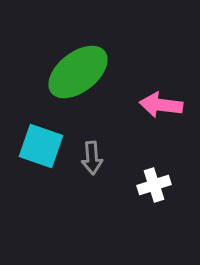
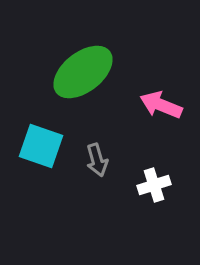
green ellipse: moved 5 px right
pink arrow: rotated 15 degrees clockwise
gray arrow: moved 5 px right, 2 px down; rotated 12 degrees counterclockwise
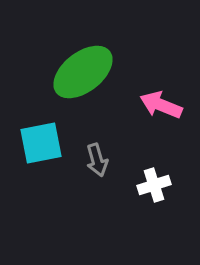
cyan square: moved 3 px up; rotated 30 degrees counterclockwise
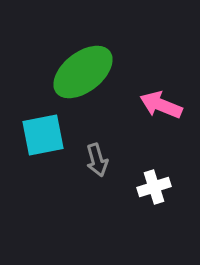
cyan square: moved 2 px right, 8 px up
white cross: moved 2 px down
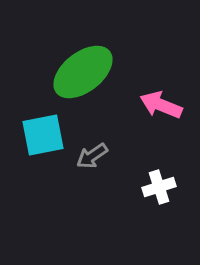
gray arrow: moved 5 px left, 4 px up; rotated 72 degrees clockwise
white cross: moved 5 px right
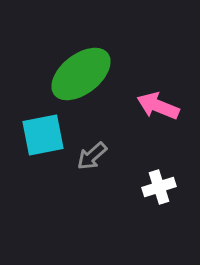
green ellipse: moved 2 px left, 2 px down
pink arrow: moved 3 px left, 1 px down
gray arrow: rotated 8 degrees counterclockwise
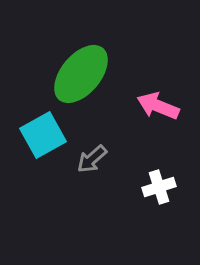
green ellipse: rotated 12 degrees counterclockwise
cyan square: rotated 18 degrees counterclockwise
gray arrow: moved 3 px down
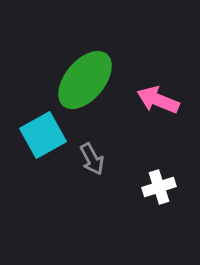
green ellipse: moved 4 px right, 6 px down
pink arrow: moved 6 px up
gray arrow: rotated 76 degrees counterclockwise
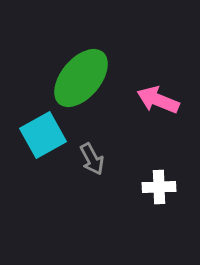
green ellipse: moved 4 px left, 2 px up
white cross: rotated 16 degrees clockwise
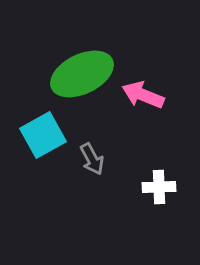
green ellipse: moved 1 px right, 4 px up; rotated 24 degrees clockwise
pink arrow: moved 15 px left, 5 px up
